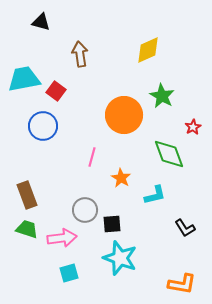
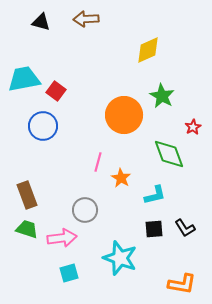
brown arrow: moved 6 px right, 35 px up; rotated 85 degrees counterclockwise
pink line: moved 6 px right, 5 px down
black square: moved 42 px right, 5 px down
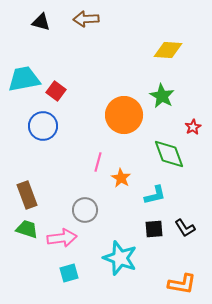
yellow diamond: moved 20 px right; rotated 28 degrees clockwise
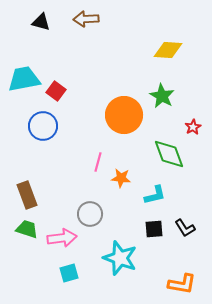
orange star: rotated 24 degrees counterclockwise
gray circle: moved 5 px right, 4 px down
